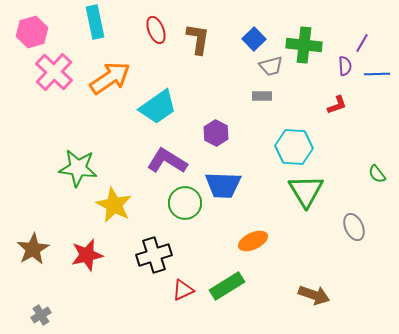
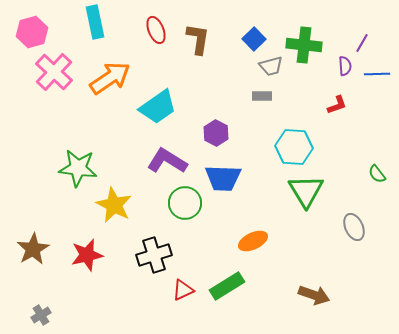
blue trapezoid: moved 7 px up
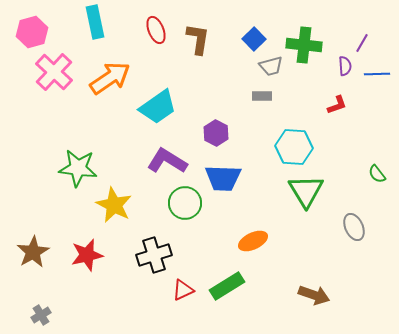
brown star: moved 3 px down
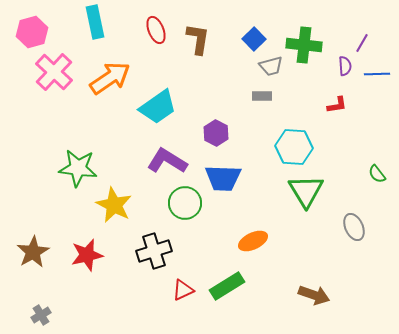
red L-shape: rotated 10 degrees clockwise
black cross: moved 4 px up
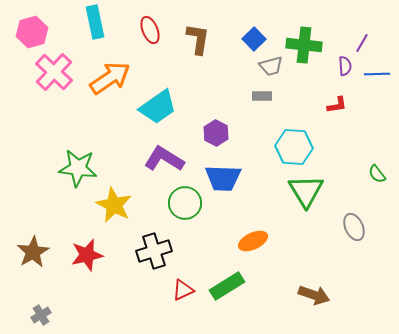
red ellipse: moved 6 px left
purple L-shape: moved 3 px left, 2 px up
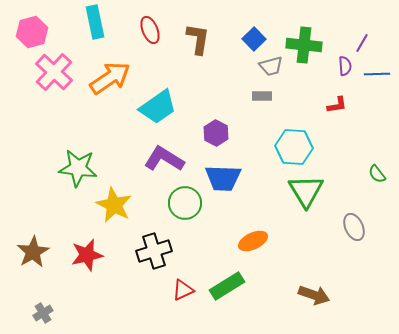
gray cross: moved 2 px right, 2 px up
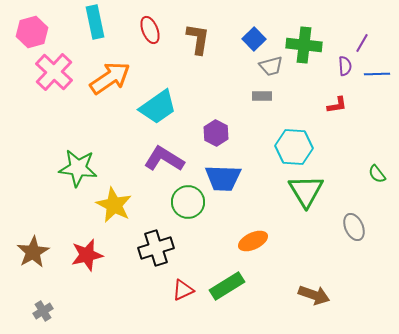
green circle: moved 3 px right, 1 px up
black cross: moved 2 px right, 3 px up
gray cross: moved 2 px up
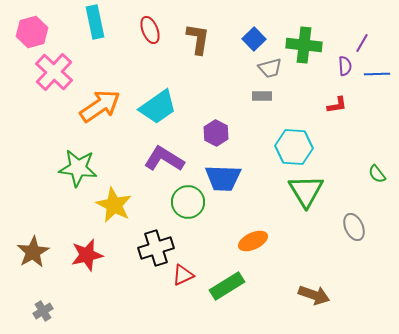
gray trapezoid: moved 1 px left, 2 px down
orange arrow: moved 10 px left, 28 px down
red triangle: moved 15 px up
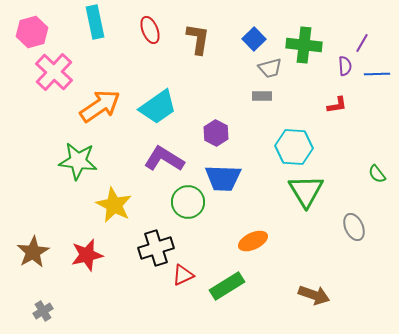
green star: moved 7 px up
